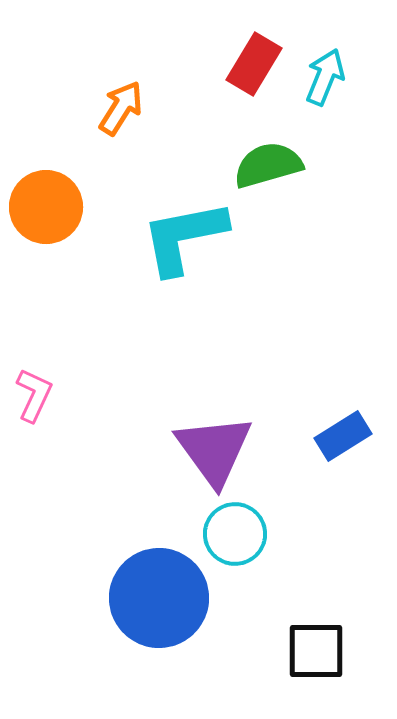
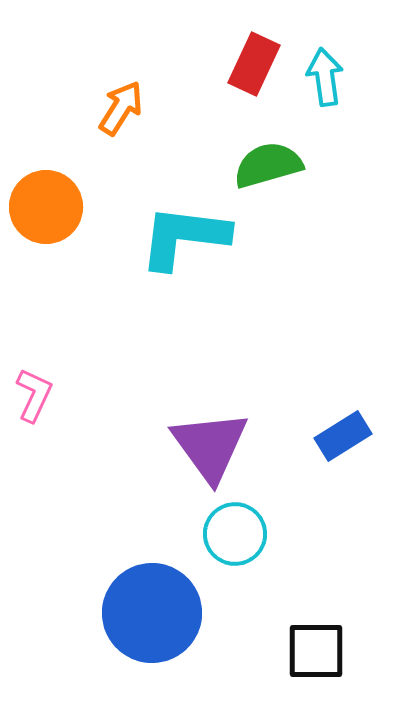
red rectangle: rotated 6 degrees counterclockwise
cyan arrow: rotated 30 degrees counterclockwise
cyan L-shape: rotated 18 degrees clockwise
purple triangle: moved 4 px left, 4 px up
blue circle: moved 7 px left, 15 px down
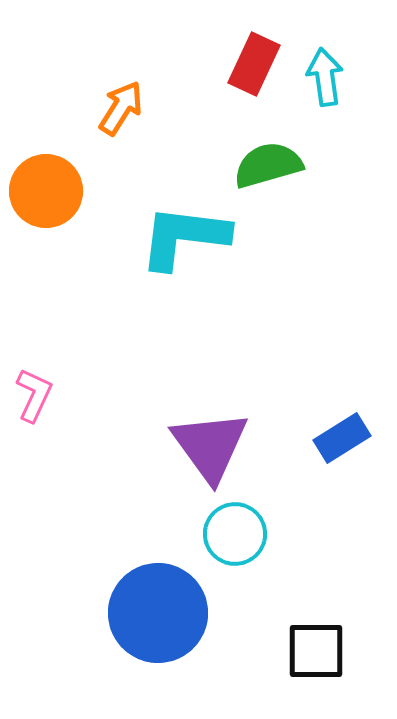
orange circle: moved 16 px up
blue rectangle: moved 1 px left, 2 px down
blue circle: moved 6 px right
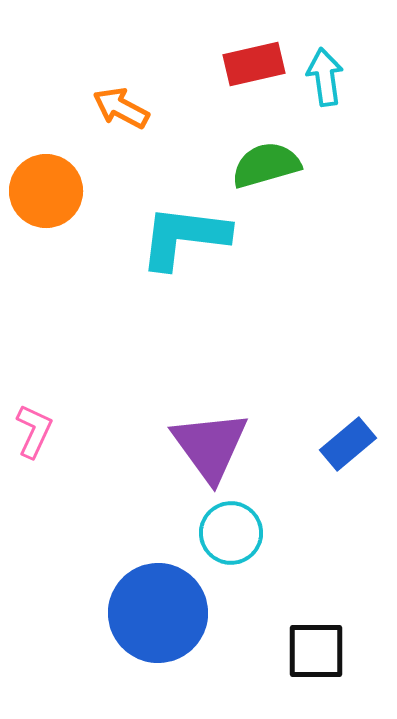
red rectangle: rotated 52 degrees clockwise
orange arrow: rotated 94 degrees counterclockwise
green semicircle: moved 2 px left
pink L-shape: moved 36 px down
blue rectangle: moved 6 px right, 6 px down; rotated 8 degrees counterclockwise
cyan circle: moved 4 px left, 1 px up
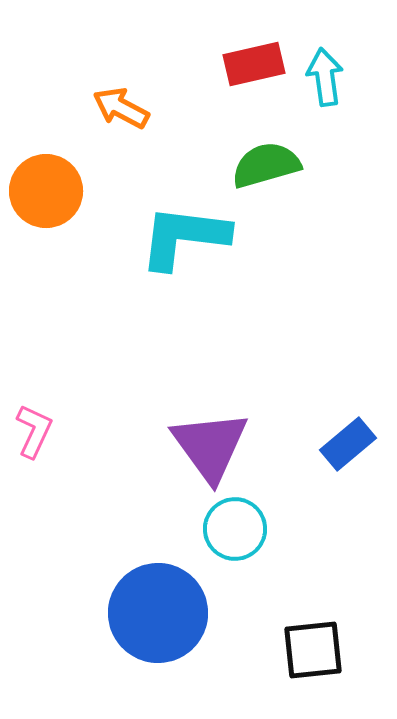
cyan circle: moved 4 px right, 4 px up
black square: moved 3 px left, 1 px up; rotated 6 degrees counterclockwise
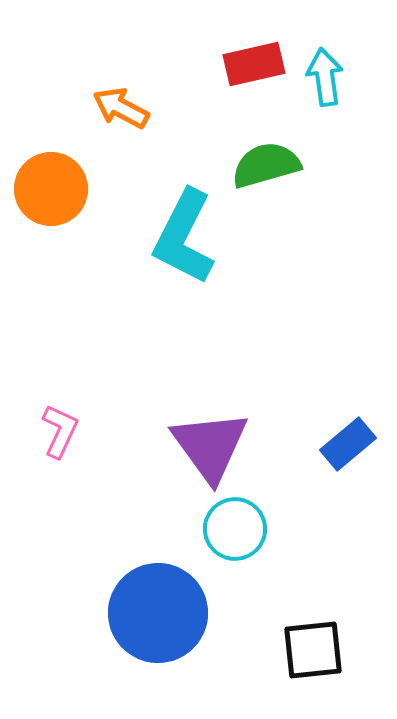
orange circle: moved 5 px right, 2 px up
cyan L-shape: rotated 70 degrees counterclockwise
pink L-shape: moved 26 px right
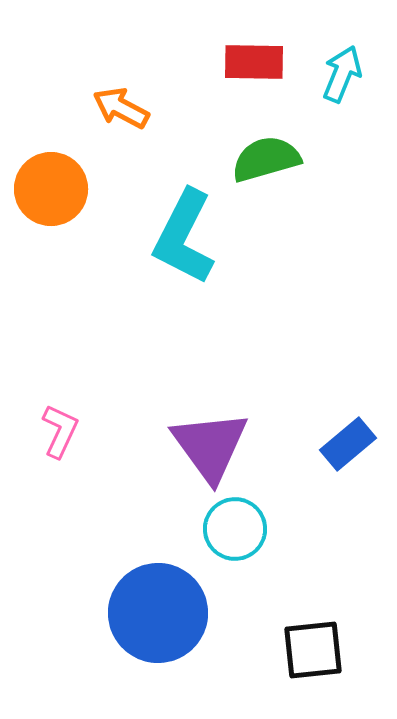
red rectangle: moved 2 px up; rotated 14 degrees clockwise
cyan arrow: moved 17 px right, 3 px up; rotated 30 degrees clockwise
green semicircle: moved 6 px up
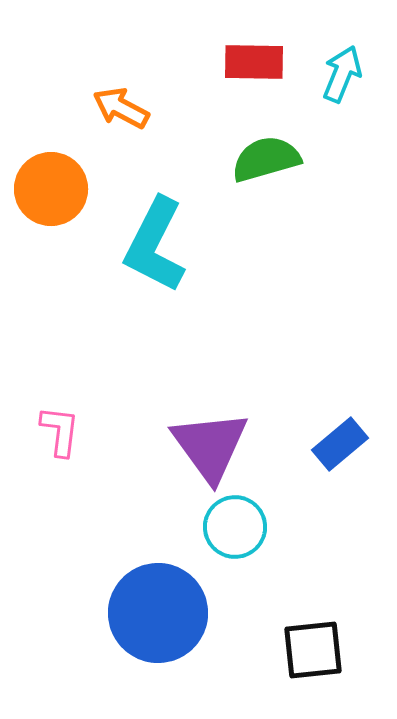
cyan L-shape: moved 29 px left, 8 px down
pink L-shape: rotated 18 degrees counterclockwise
blue rectangle: moved 8 px left
cyan circle: moved 2 px up
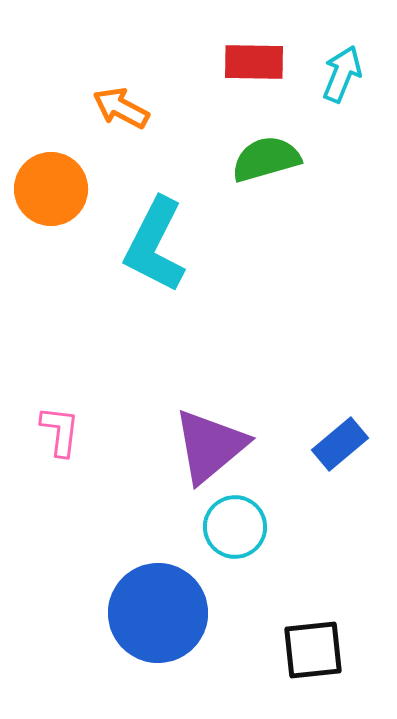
purple triangle: rotated 26 degrees clockwise
